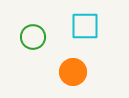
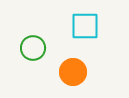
green circle: moved 11 px down
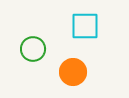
green circle: moved 1 px down
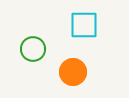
cyan square: moved 1 px left, 1 px up
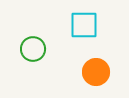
orange circle: moved 23 px right
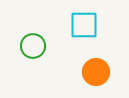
green circle: moved 3 px up
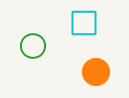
cyan square: moved 2 px up
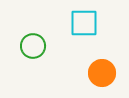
orange circle: moved 6 px right, 1 px down
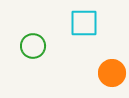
orange circle: moved 10 px right
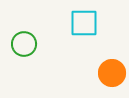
green circle: moved 9 px left, 2 px up
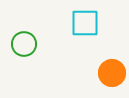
cyan square: moved 1 px right
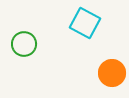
cyan square: rotated 28 degrees clockwise
